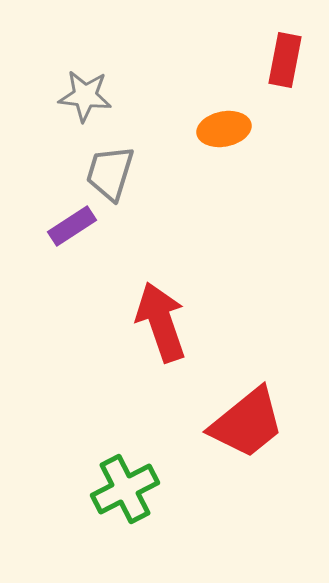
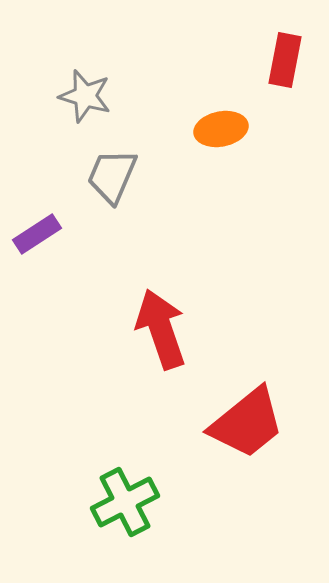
gray star: rotated 10 degrees clockwise
orange ellipse: moved 3 px left
gray trapezoid: moved 2 px right, 3 px down; rotated 6 degrees clockwise
purple rectangle: moved 35 px left, 8 px down
red arrow: moved 7 px down
green cross: moved 13 px down
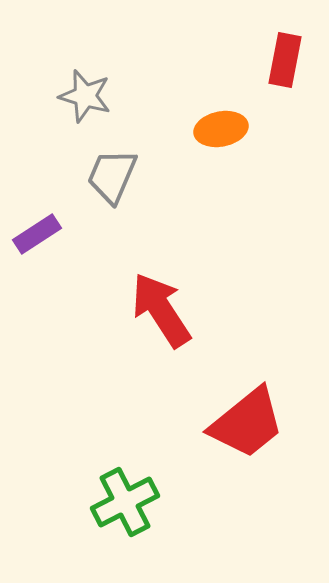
red arrow: moved 19 px up; rotated 14 degrees counterclockwise
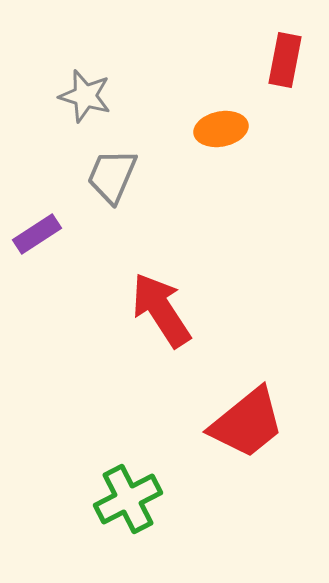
green cross: moved 3 px right, 3 px up
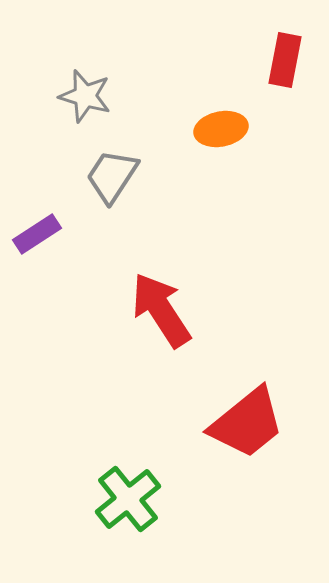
gray trapezoid: rotated 10 degrees clockwise
green cross: rotated 12 degrees counterclockwise
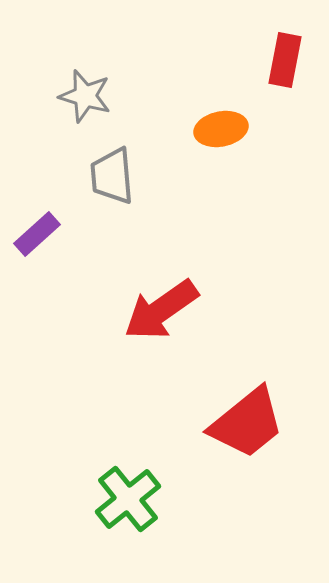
gray trapezoid: rotated 38 degrees counterclockwise
purple rectangle: rotated 9 degrees counterclockwise
red arrow: rotated 92 degrees counterclockwise
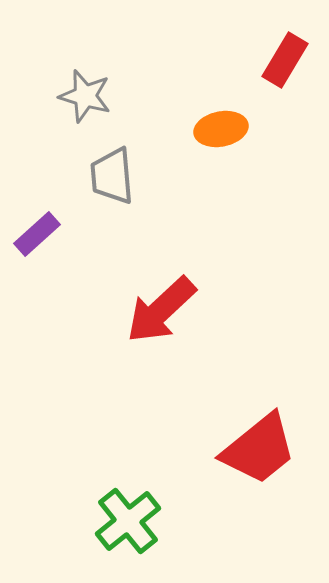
red rectangle: rotated 20 degrees clockwise
red arrow: rotated 8 degrees counterclockwise
red trapezoid: moved 12 px right, 26 px down
green cross: moved 22 px down
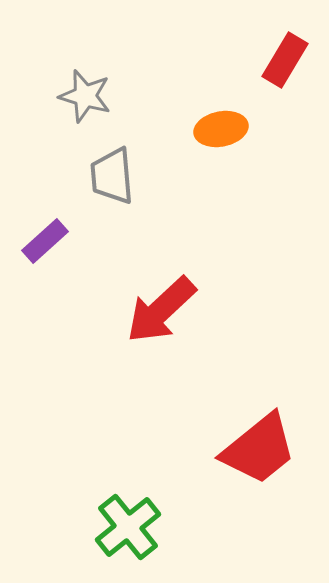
purple rectangle: moved 8 px right, 7 px down
green cross: moved 6 px down
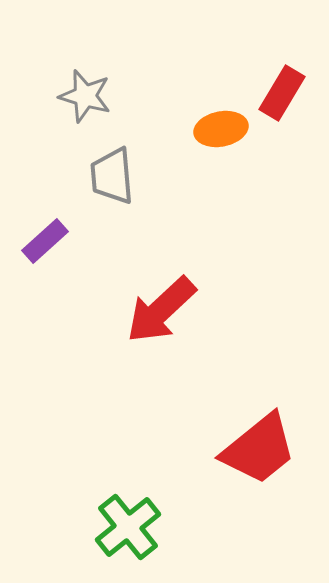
red rectangle: moved 3 px left, 33 px down
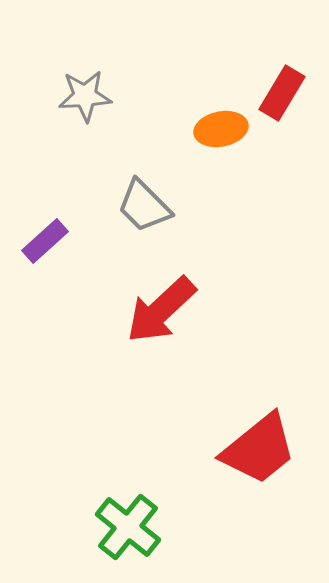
gray star: rotated 20 degrees counterclockwise
gray trapezoid: moved 32 px right, 30 px down; rotated 40 degrees counterclockwise
green cross: rotated 12 degrees counterclockwise
